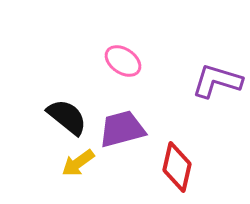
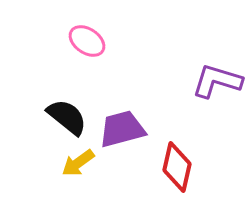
pink ellipse: moved 36 px left, 20 px up
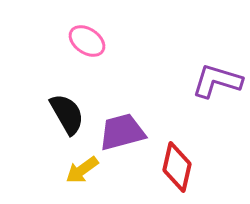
black semicircle: moved 3 px up; rotated 21 degrees clockwise
purple trapezoid: moved 3 px down
yellow arrow: moved 4 px right, 7 px down
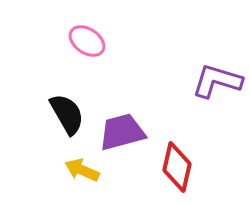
yellow arrow: rotated 60 degrees clockwise
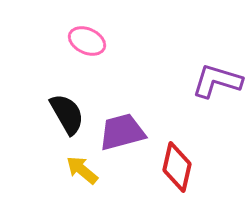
pink ellipse: rotated 9 degrees counterclockwise
yellow arrow: rotated 16 degrees clockwise
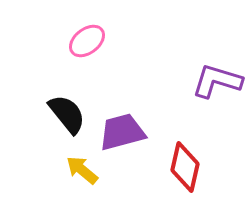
pink ellipse: rotated 63 degrees counterclockwise
black semicircle: rotated 9 degrees counterclockwise
red diamond: moved 8 px right
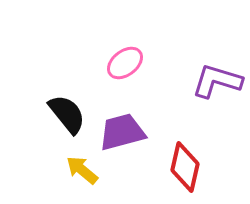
pink ellipse: moved 38 px right, 22 px down
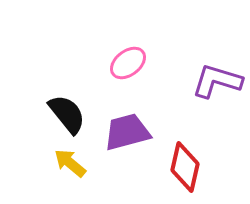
pink ellipse: moved 3 px right
purple trapezoid: moved 5 px right
yellow arrow: moved 12 px left, 7 px up
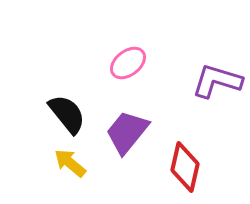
purple trapezoid: rotated 36 degrees counterclockwise
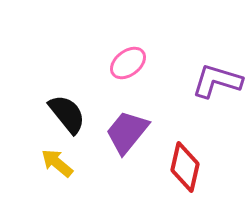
yellow arrow: moved 13 px left
